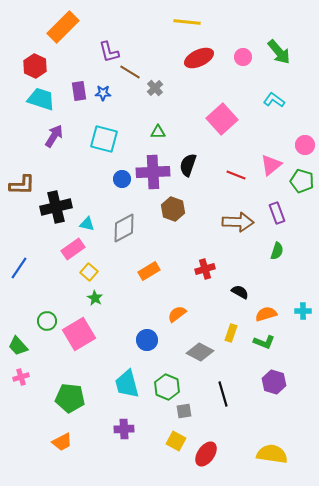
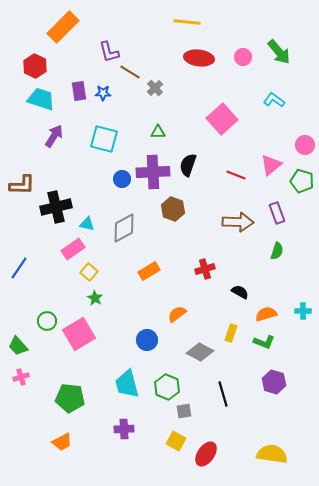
red ellipse at (199, 58): rotated 32 degrees clockwise
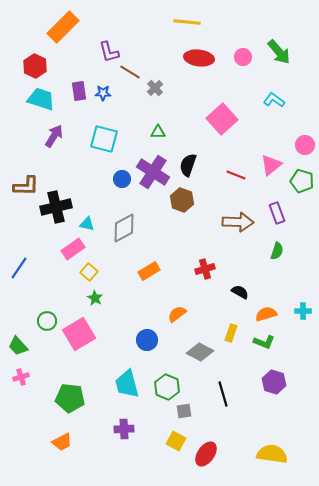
purple cross at (153, 172): rotated 36 degrees clockwise
brown L-shape at (22, 185): moved 4 px right, 1 px down
brown hexagon at (173, 209): moved 9 px right, 9 px up
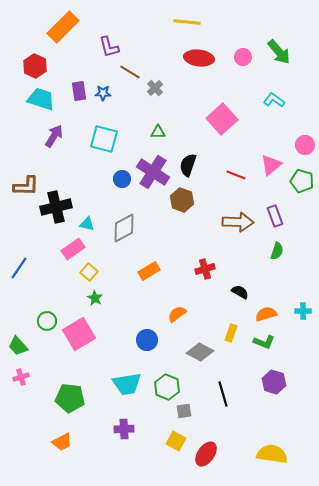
purple L-shape at (109, 52): moved 5 px up
purple rectangle at (277, 213): moved 2 px left, 3 px down
cyan trapezoid at (127, 384): rotated 84 degrees counterclockwise
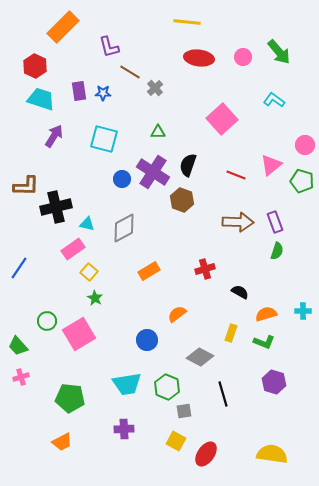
purple rectangle at (275, 216): moved 6 px down
gray diamond at (200, 352): moved 5 px down
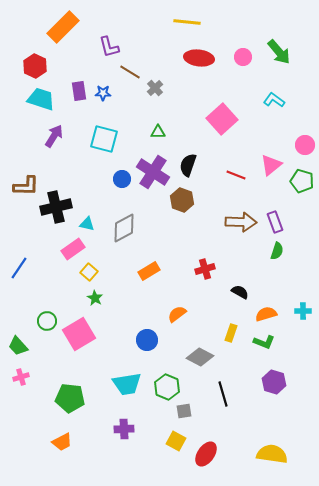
brown arrow at (238, 222): moved 3 px right
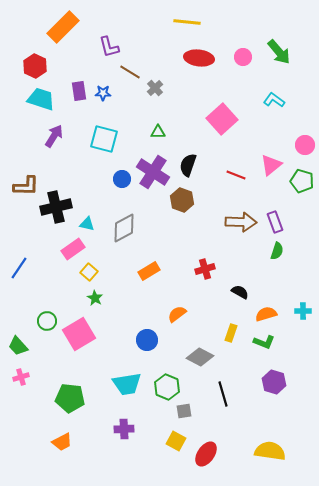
yellow semicircle at (272, 454): moved 2 px left, 3 px up
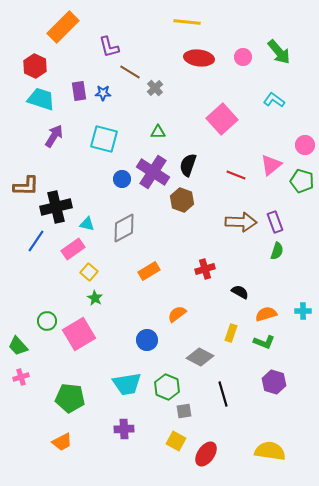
blue line at (19, 268): moved 17 px right, 27 px up
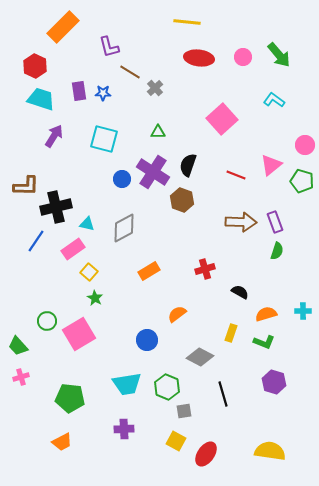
green arrow at (279, 52): moved 3 px down
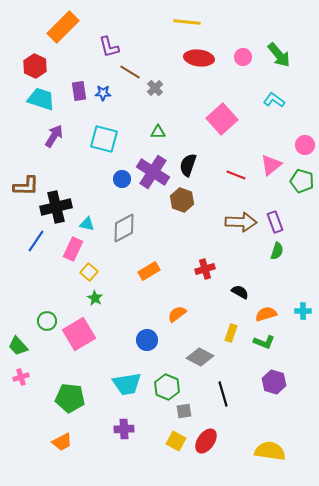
pink rectangle at (73, 249): rotated 30 degrees counterclockwise
red ellipse at (206, 454): moved 13 px up
